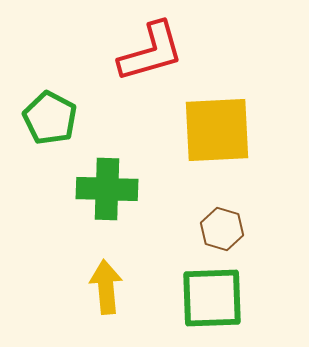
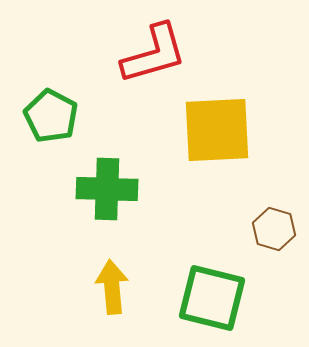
red L-shape: moved 3 px right, 2 px down
green pentagon: moved 1 px right, 2 px up
brown hexagon: moved 52 px right
yellow arrow: moved 6 px right
green square: rotated 16 degrees clockwise
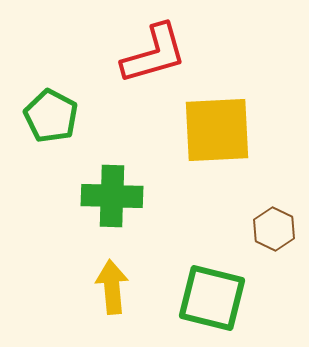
green cross: moved 5 px right, 7 px down
brown hexagon: rotated 9 degrees clockwise
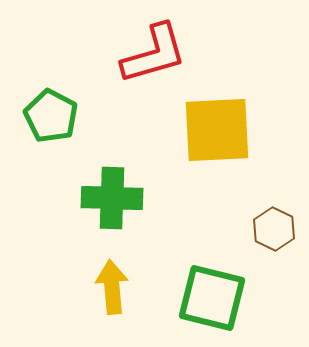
green cross: moved 2 px down
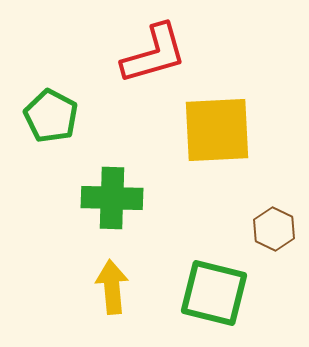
green square: moved 2 px right, 5 px up
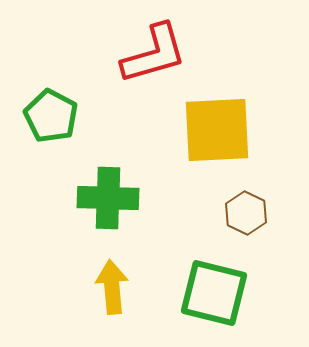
green cross: moved 4 px left
brown hexagon: moved 28 px left, 16 px up
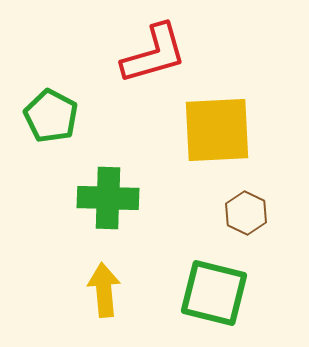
yellow arrow: moved 8 px left, 3 px down
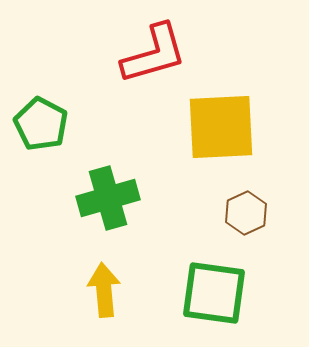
green pentagon: moved 10 px left, 8 px down
yellow square: moved 4 px right, 3 px up
green cross: rotated 18 degrees counterclockwise
brown hexagon: rotated 9 degrees clockwise
green square: rotated 6 degrees counterclockwise
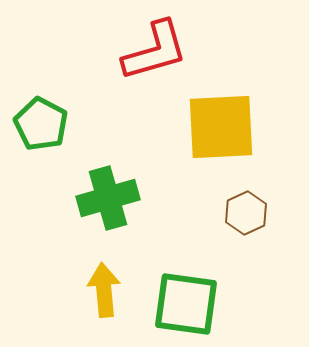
red L-shape: moved 1 px right, 3 px up
green square: moved 28 px left, 11 px down
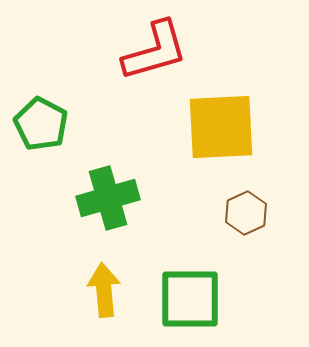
green square: moved 4 px right, 5 px up; rotated 8 degrees counterclockwise
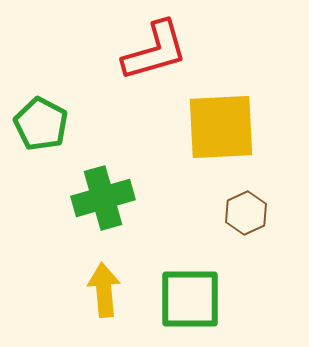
green cross: moved 5 px left
